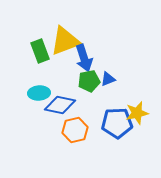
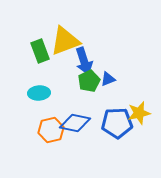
blue arrow: moved 3 px down
green pentagon: rotated 15 degrees counterclockwise
blue diamond: moved 15 px right, 18 px down
yellow star: moved 2 px right
orange hexagon: moved 24 px left
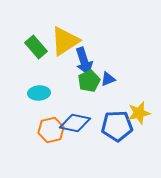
yellow triangle: rotated 12 degrees counterclockwise
green rectangle: moved 4 px left, 4 px up; rotated 20 degrees counterclockwise
blue pentagon: moved 3 px down
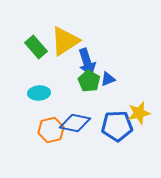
blue arrow: moved 3 px right, 1 px down
green pentagon: rotated 15 degrees counterclockwise
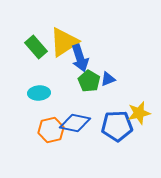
yellow triangle: moved 1 px left, 1 px down
blue arrow: moved 7 px left, 4 px up
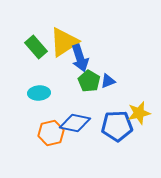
blue triangle: moved 2 px down
orange hexagon: moved 3 px down
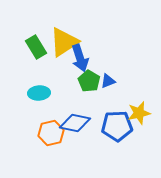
green rectangle: rotated 10 degrees clockwise
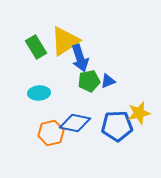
yellow triangle: moved 1 px right, 1 px up
green pentagon: rotated 30 degrees clockwise
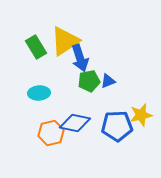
yellow star: moved 2 px right, 2 px down
